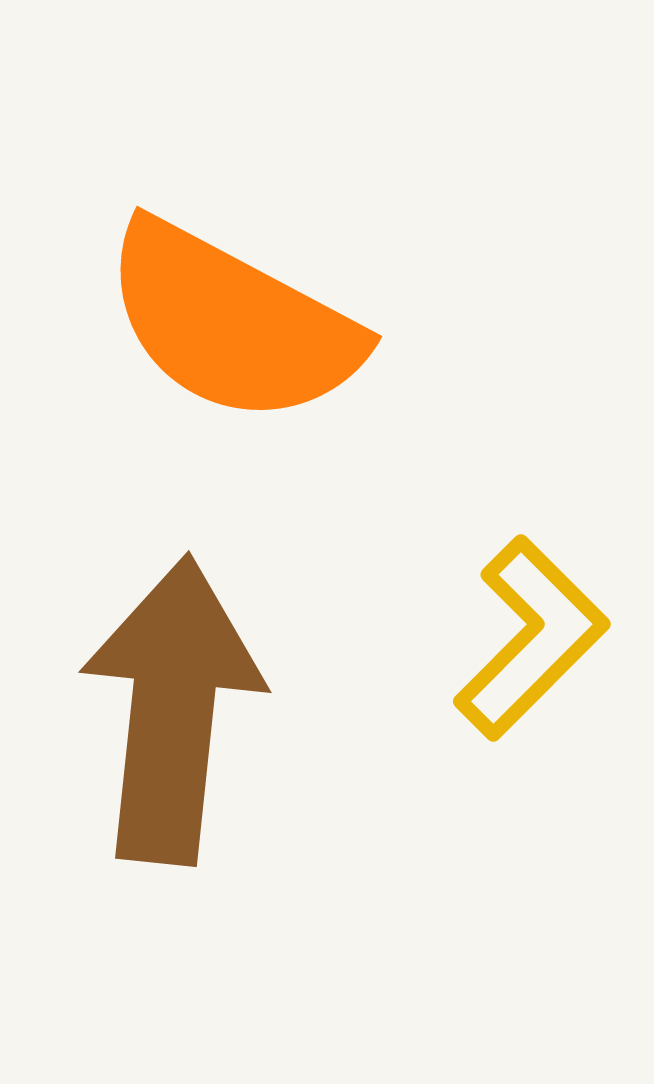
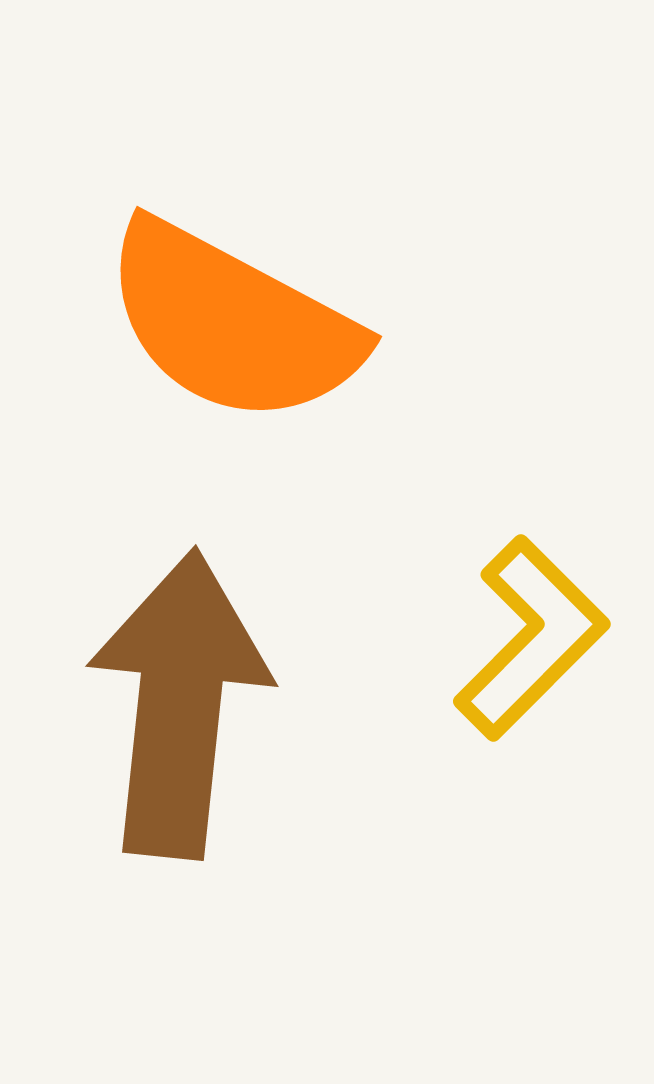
brown arrow: moved 7 px right, 6 px up
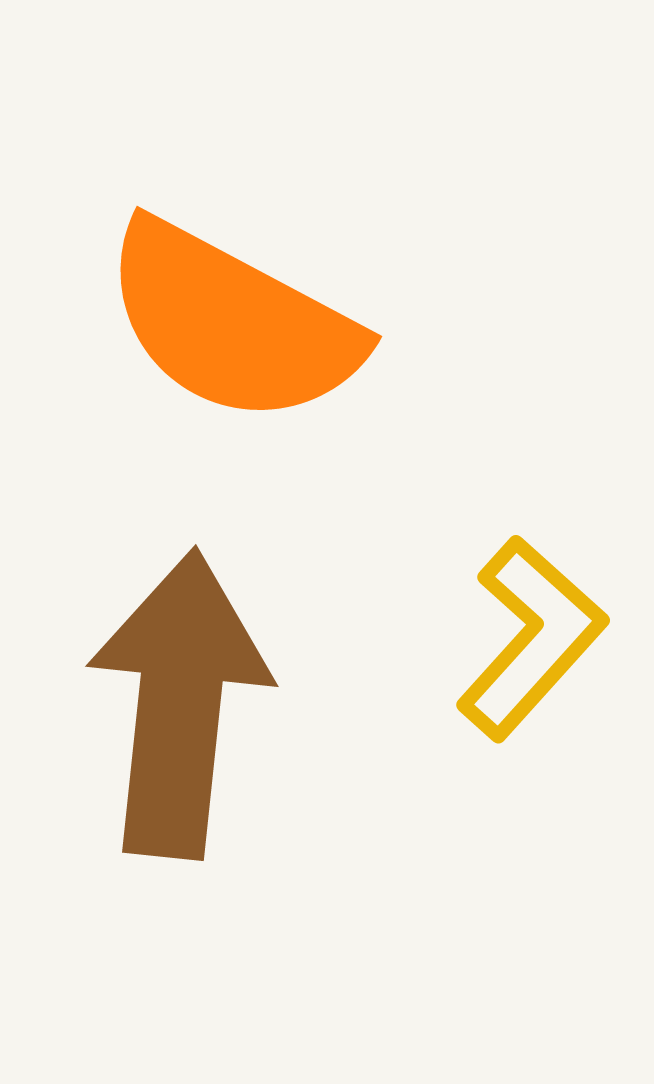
yellow L-shape: rotated 3 degrees counterclockwise
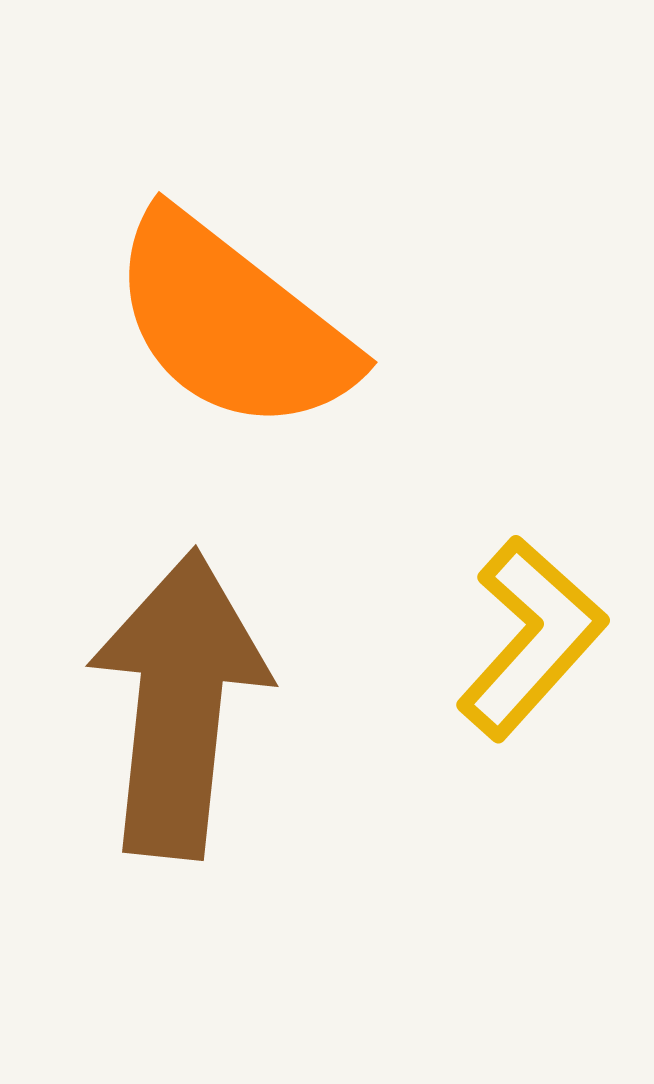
orange semicircle: rotated 10 degrees clockwise
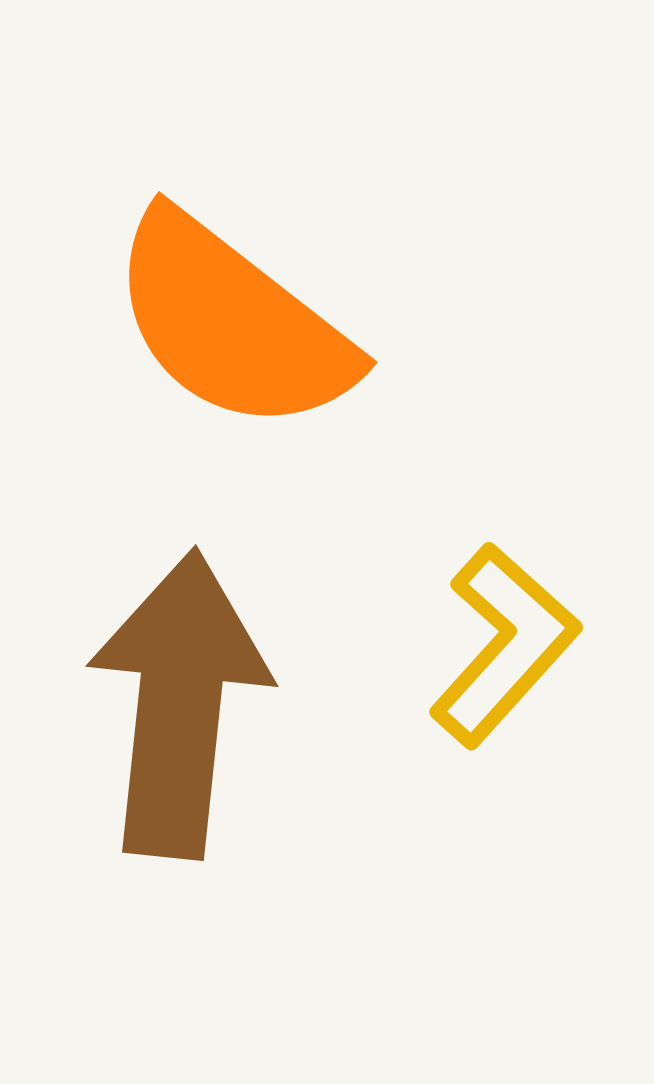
yellow L-shape: moved 27 px left, 7 px down
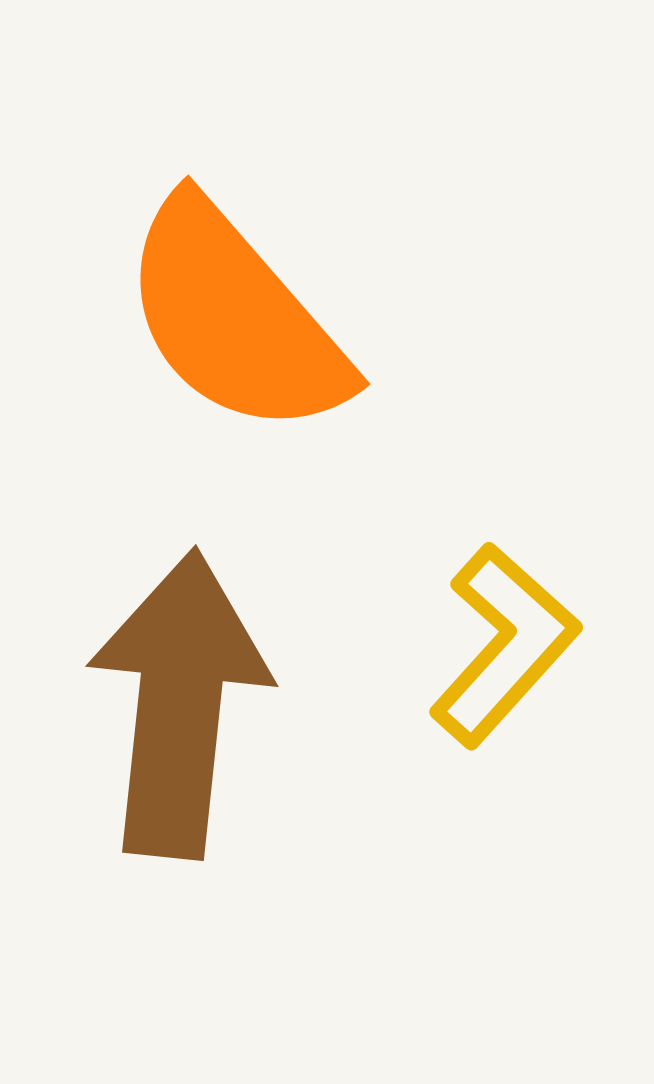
orange semicircle: moved 3 px right, 5 px up; rotated 11 degrees clockwise
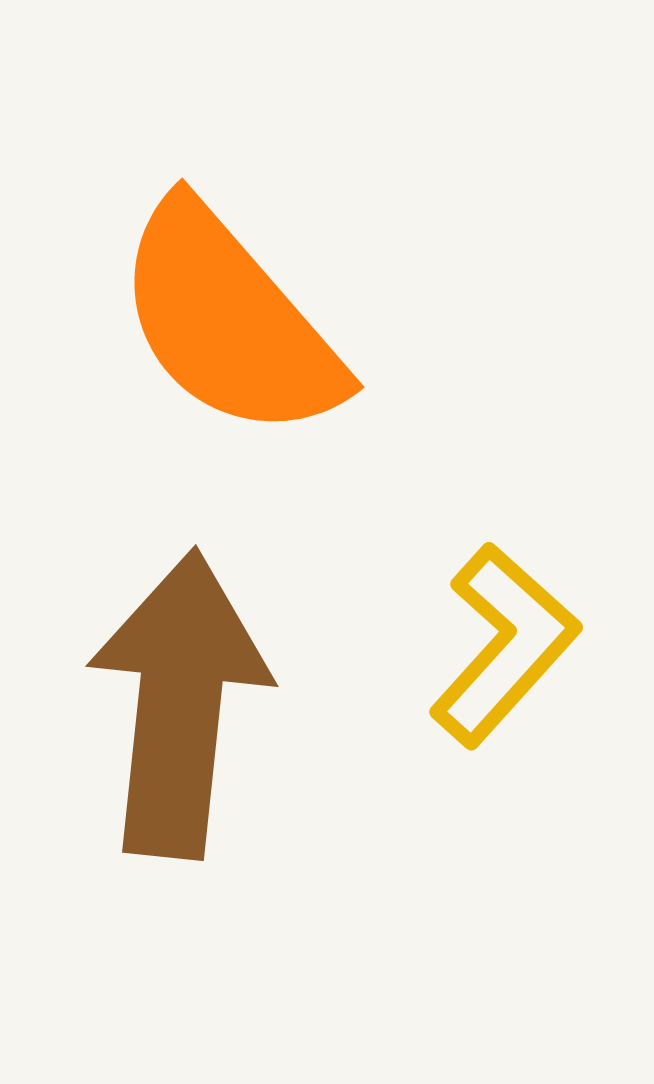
orange semicircle: moved 6 px left, 3 px down
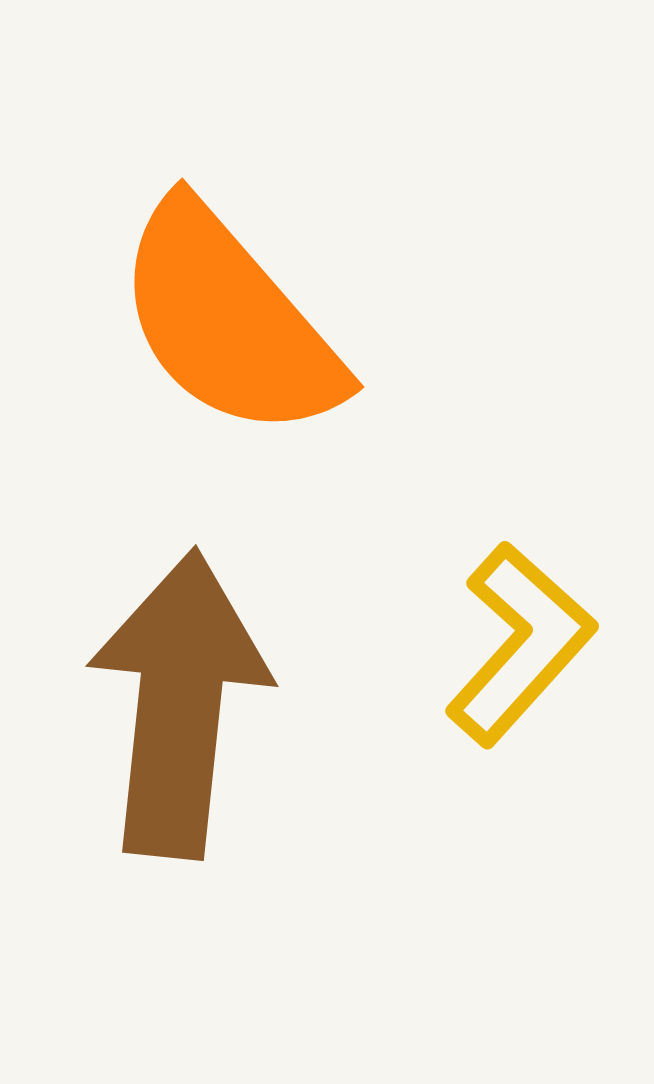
yellow L-shape: moved 16 px right, 1 px up
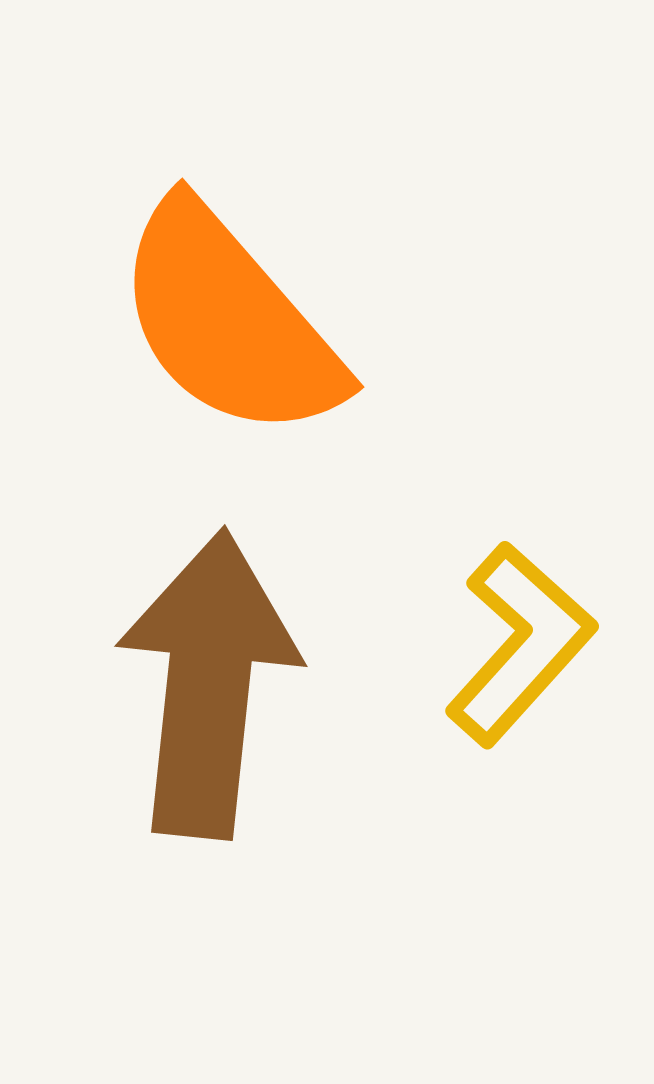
brown arrow: moved 29 px right, 20 px up
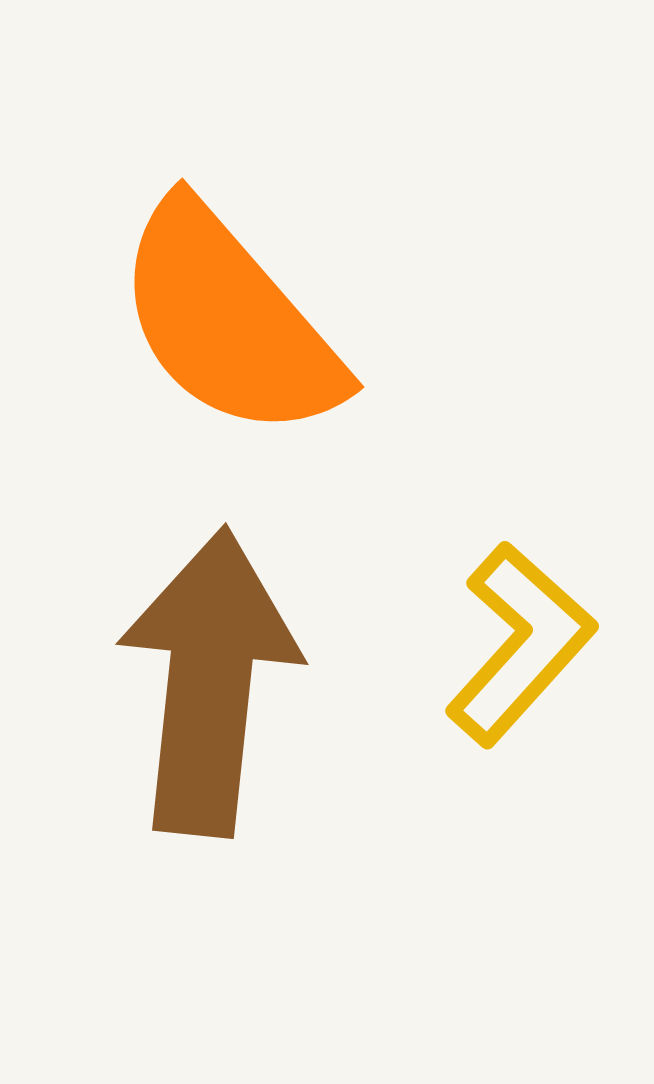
brown arrow: moved 1 px right, 2 px up
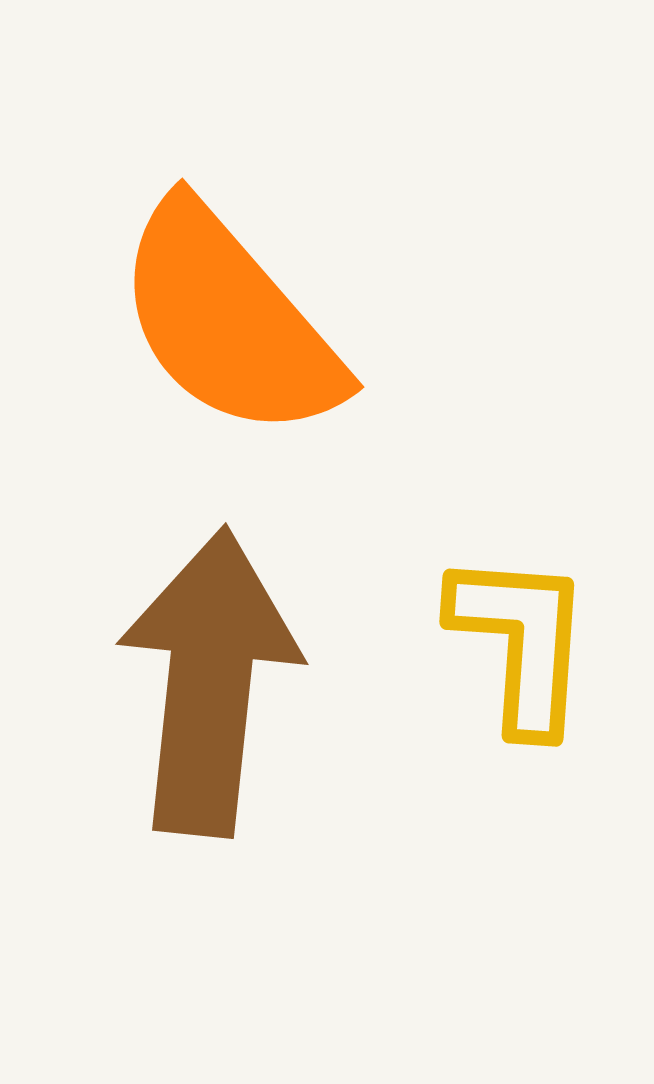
yellow L-shape: moved 1 px right, 2 px up; rotated 38 degrees counterclockwise
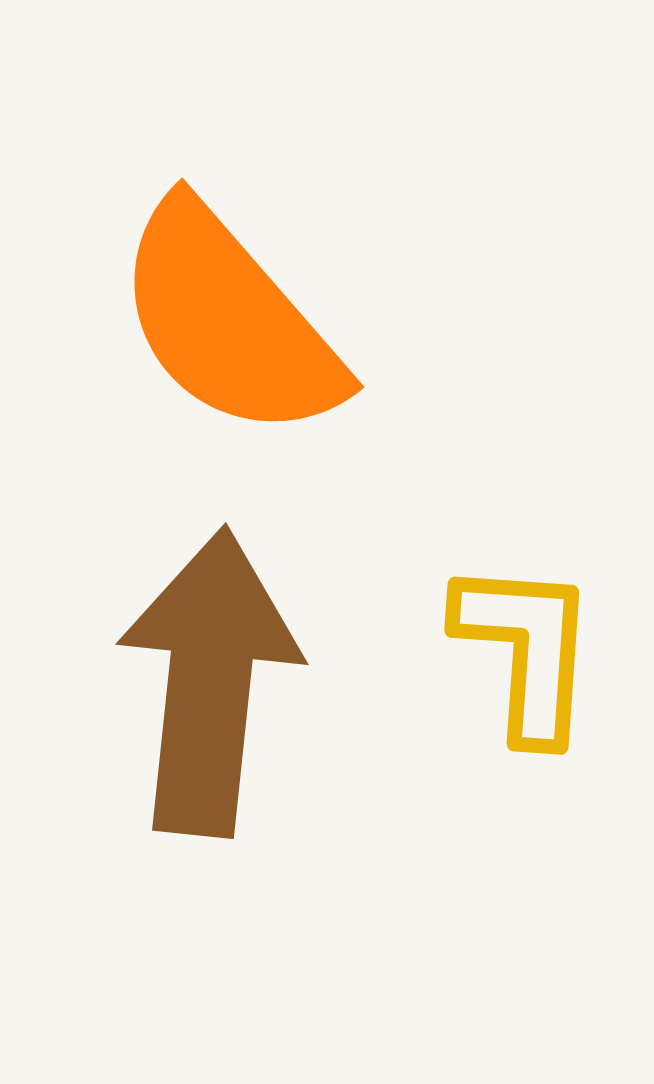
yellow L-shape: moved 5 px right, 8 px down
